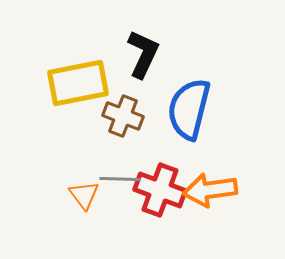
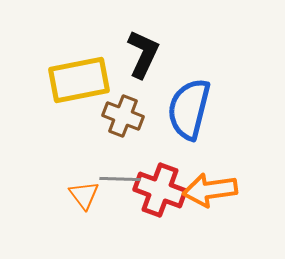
yellow rectangle: moved 1 px right, 3 px up
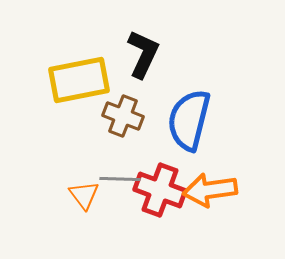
blue semicircle: moved 11 px down
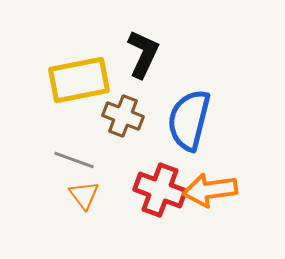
gray line: moved 46 px left, 19 px up; rotated 18 degrees clockwise
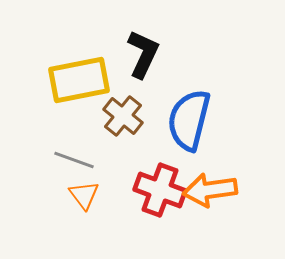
brown cross: rotated 18 degrees clockwise
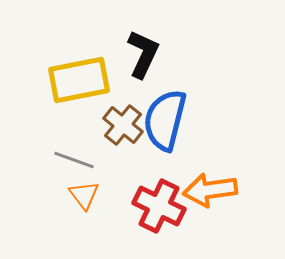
brown cross: moved 9 px down
blue semicircle: moved 24 px left
red cross: moved 1 px left, 16 px down; rotated 6 degrees clockwise
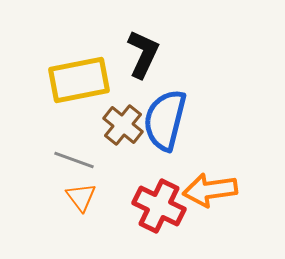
orange triangle: moved 3 px left, 2 px down
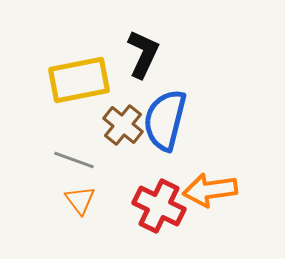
orange triangle: moved 1 px left, 3 px down
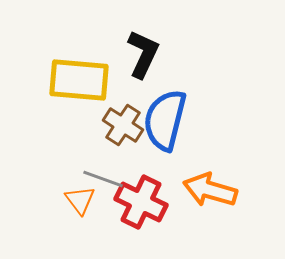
yellow rectangle: rotated 16 degrees clockwise
brown cross: rotated 6 degrees counterclockwise
gray line: moved 29 px right, 19 px down
orange arrow: rotated 24 degrees clockwise
red cross: moved 18 px left, 4 px up
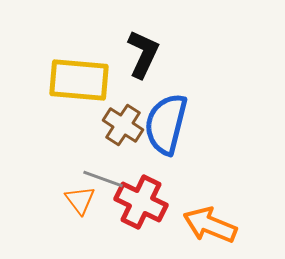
blue semicircle: moved 1 px right, 4 px down
orange arrow: moved 35 px down; rotated 6 degrees clockwise
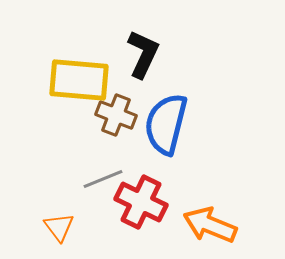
brown cross: moved 7 px left, 10 px up; rotated 12 degrees counterclockwise
gray line: rotated 42 degrees counterclockwise
orange triangle: moved 21 px left, 27 px down
